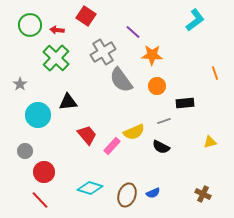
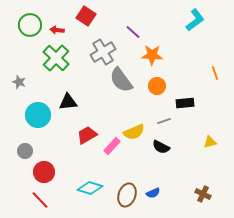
gray star: moved 1 px left, 2 px up; rotated 16 degrees counterclockwise
red trapezoid: rotated 80 degrees counterclockwise
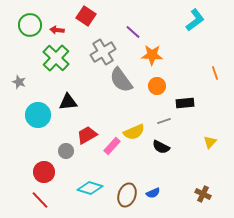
yellow triangle: rotated 32 degrees counterclockwise
gray circle: moved 41 px right
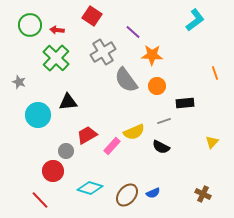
red square: moved 6 px right
gray semicircle: moved 5 px right
yellow triangle: moved 2 px right
red circle: moved 9 px right, 1 px up
brown ellipse: rotated 20 degrees clockwise
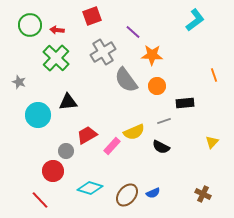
red square: rotated 36 degrees clockwise
orange line: moved 1 px left, 2 px down
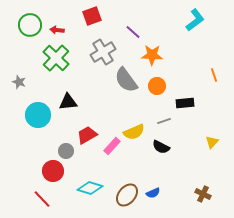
red line: moved 2 px right, 1 px up
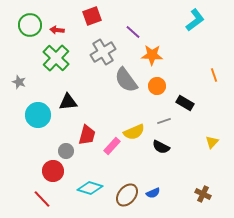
black rectangle: rotated 36 degrees clockwise
red trapezoid: rotated 135 degrees clockwise
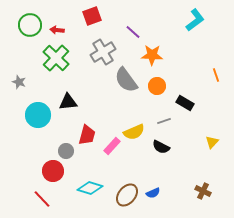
orange line: moved 2 px right
brown cross: moved 3 px up
